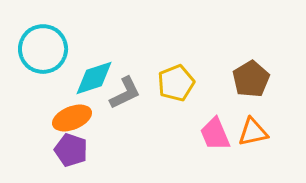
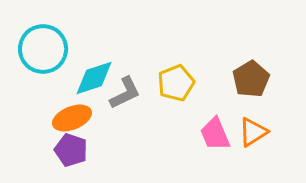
orange triangle: rotated 20 degrees counterclockwise
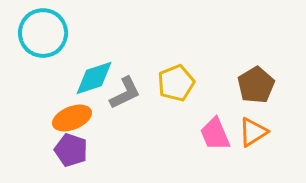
cyan circle: moved 16 px up
brown pentagon: moved 5 px right, 6 px down
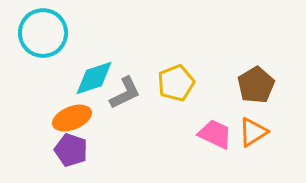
pink trapezoid: rotated 138 degrees clockwise
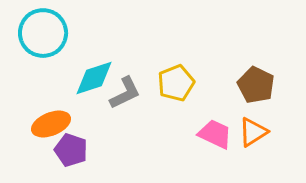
brown pentagon: rotated 15 degrees counterclockwise
orange ellipse: moved 21 px left, 6 px down
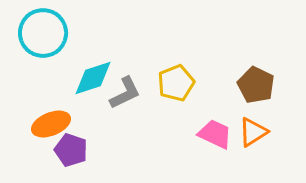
cyan diamond: moved 1 px left
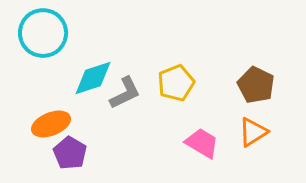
pink trapezoid: moved 13 px left, 9 px down; rotated 6 degrees clockwise
purple pentagon: moved 1 px left, 3 px down; rotated 12 degrees clockwise
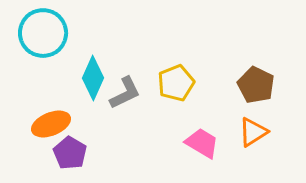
cyan diamond: rotated 48 degrees counterclockwise
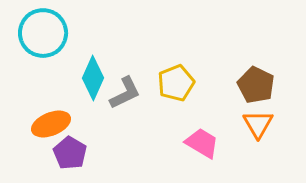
orange triangle: moved 5 px right, 8 px up; rotated 28 degrees counterclockwise
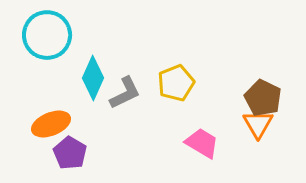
cyan circle: moved 4 px right, 2 px down
brown pentagon: moved 7 px right, 13 px down
